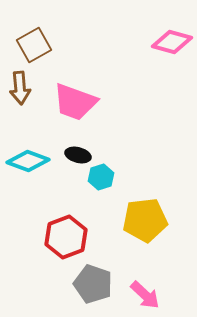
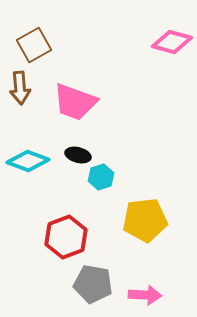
gray pentagon: rotated 9 degrees counterclockwise
pink arrow: rotated 40 degrees counterclockwise
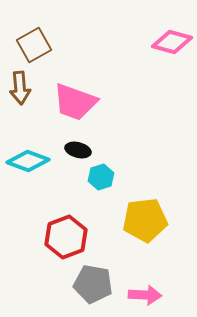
black ellipse: moved 5 px up
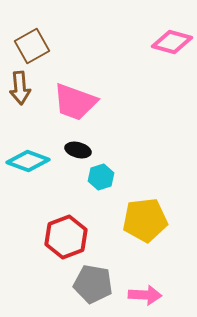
brown square: moved 2 px left, 1 px down
